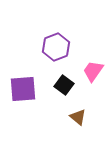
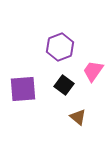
purple hexagon: moved 4 px right
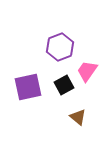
pink trapezoid: moved 6 px left
black square: rotated 24 degrees clockwise
purple square: moved 5 px right, 2 px up; rotated 8 degrees counterclockwise
